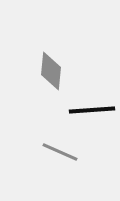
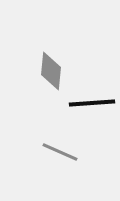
black line: moved 7 px up
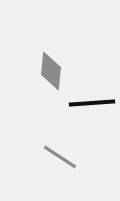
gray line: moved 5 px down; rotated 9 degrees clockwise
